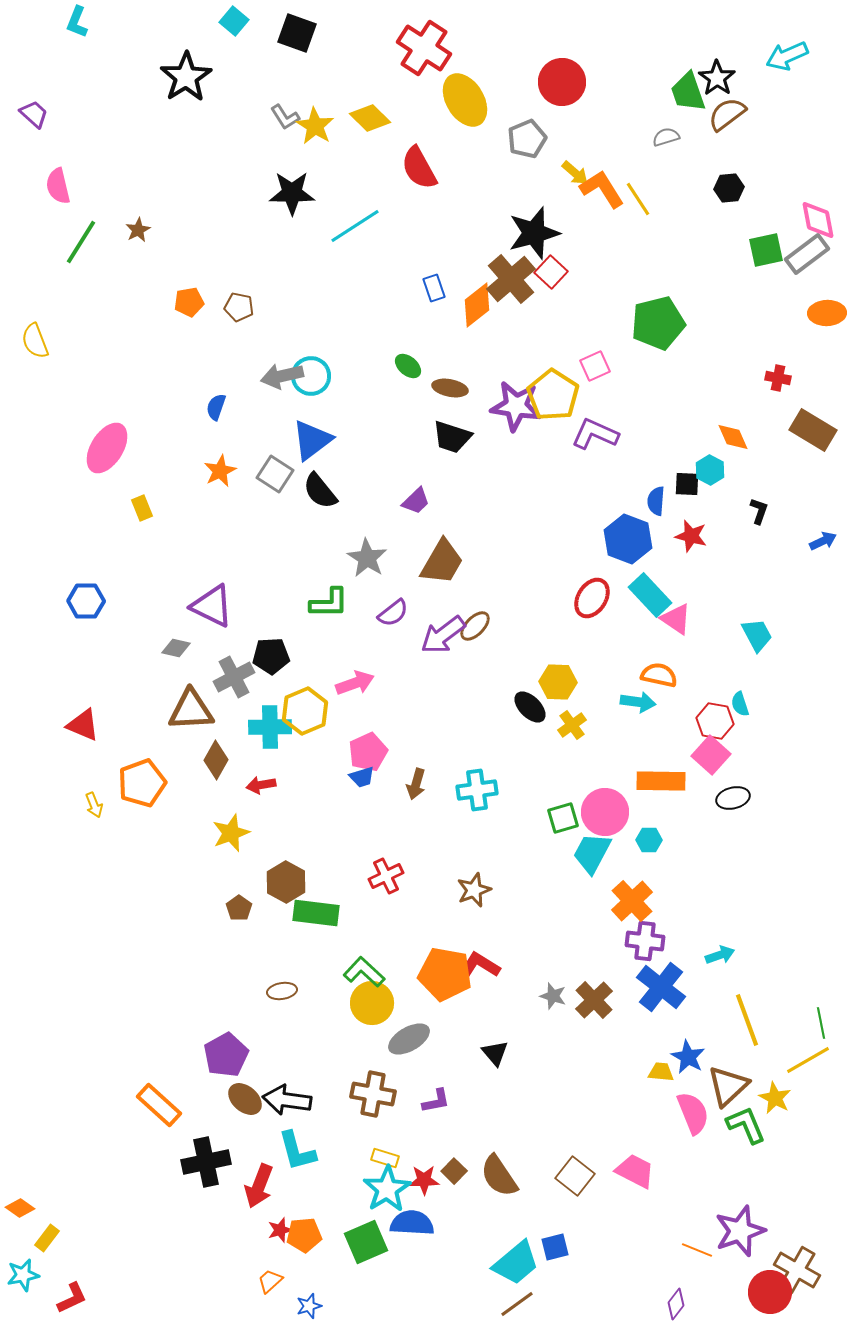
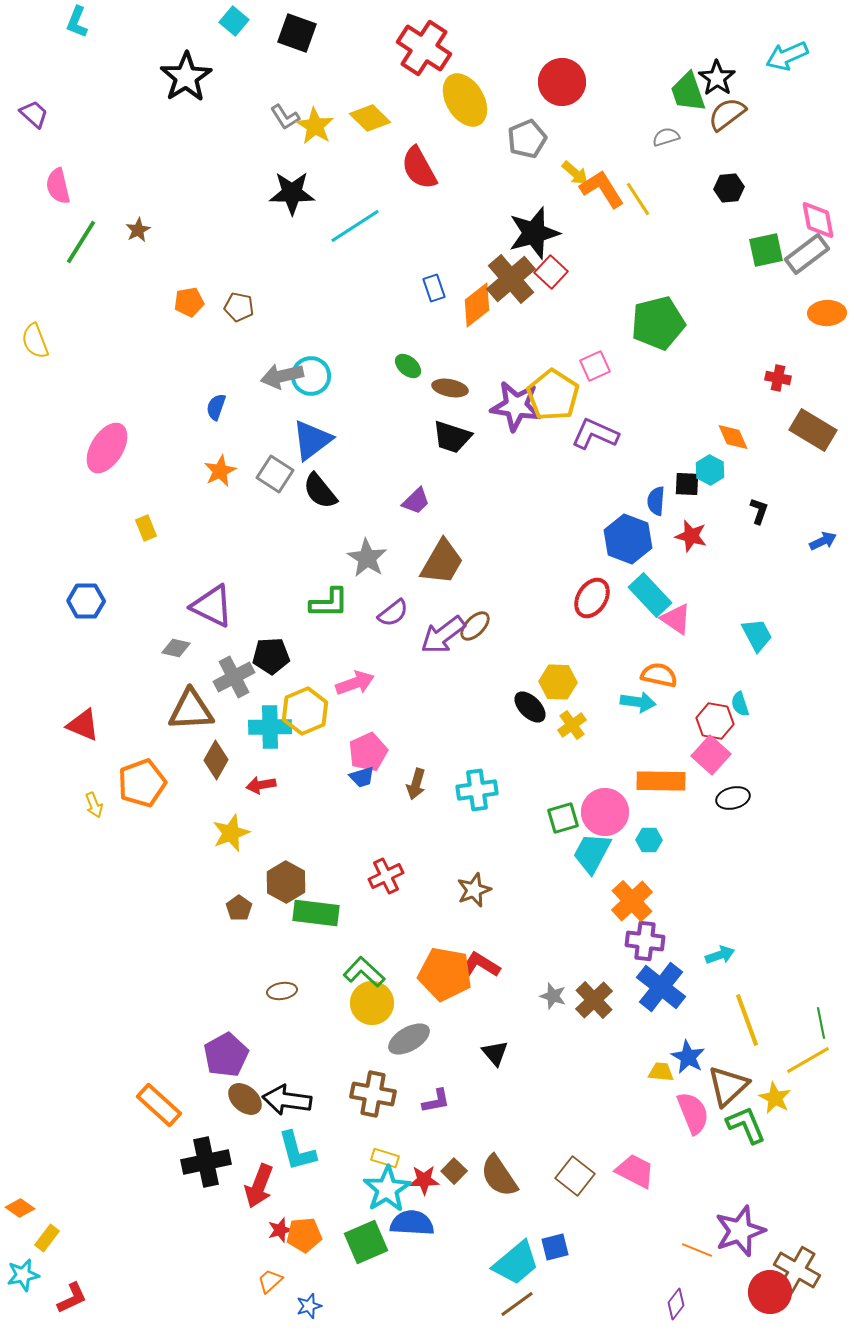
yellow rectangle at (142, 508): moved 4 px right, 20 px down
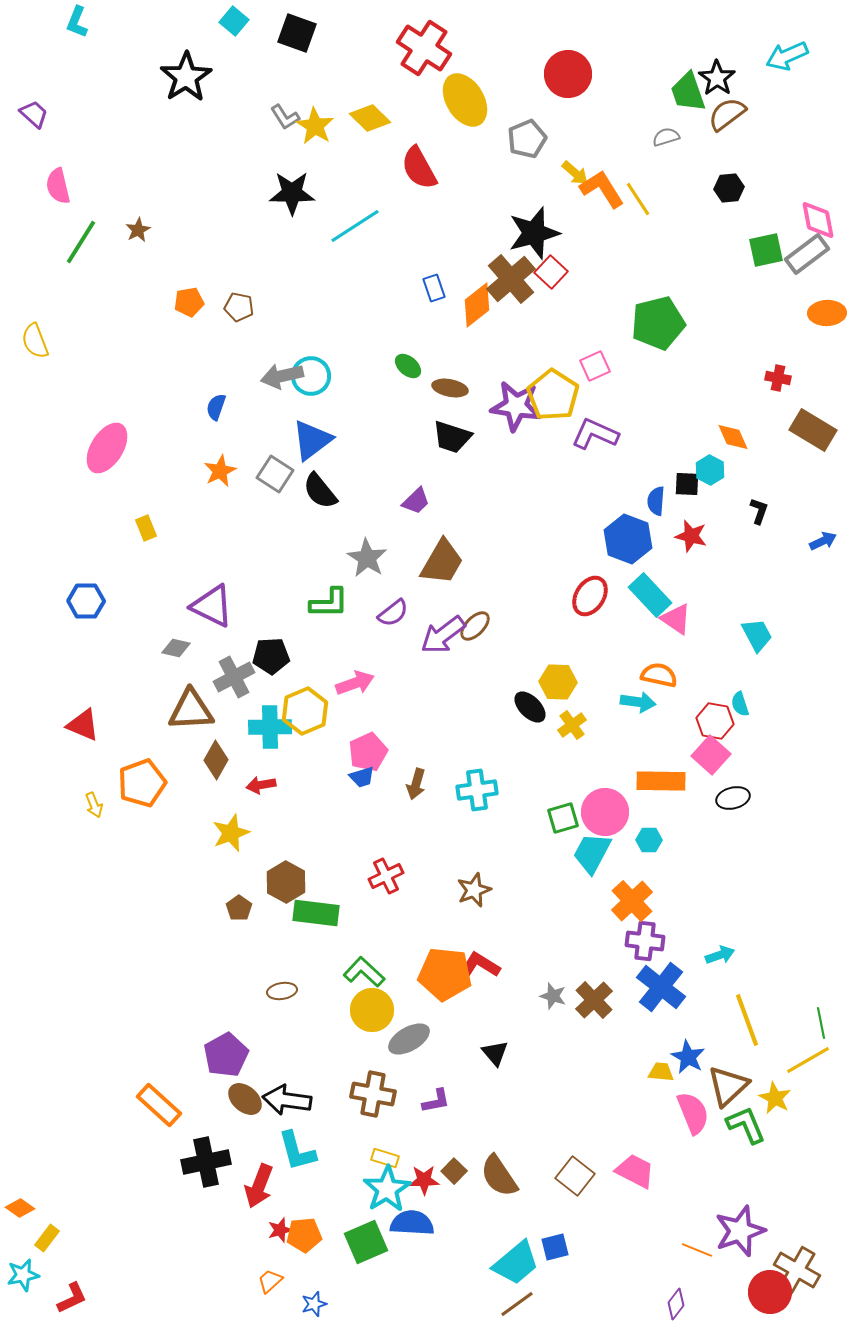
red circle at (562, 82): moved 6 px right, 8 px up
red ellipse at (592, 598): moved 2 px left, 2 px up
orange pentagon at (445, 974): rotated 4 degrees counterclockwise
yellow circle at (372, 1003): moved 7 px down
blue star at (309, 1306): moved 5 px right, 2 px up
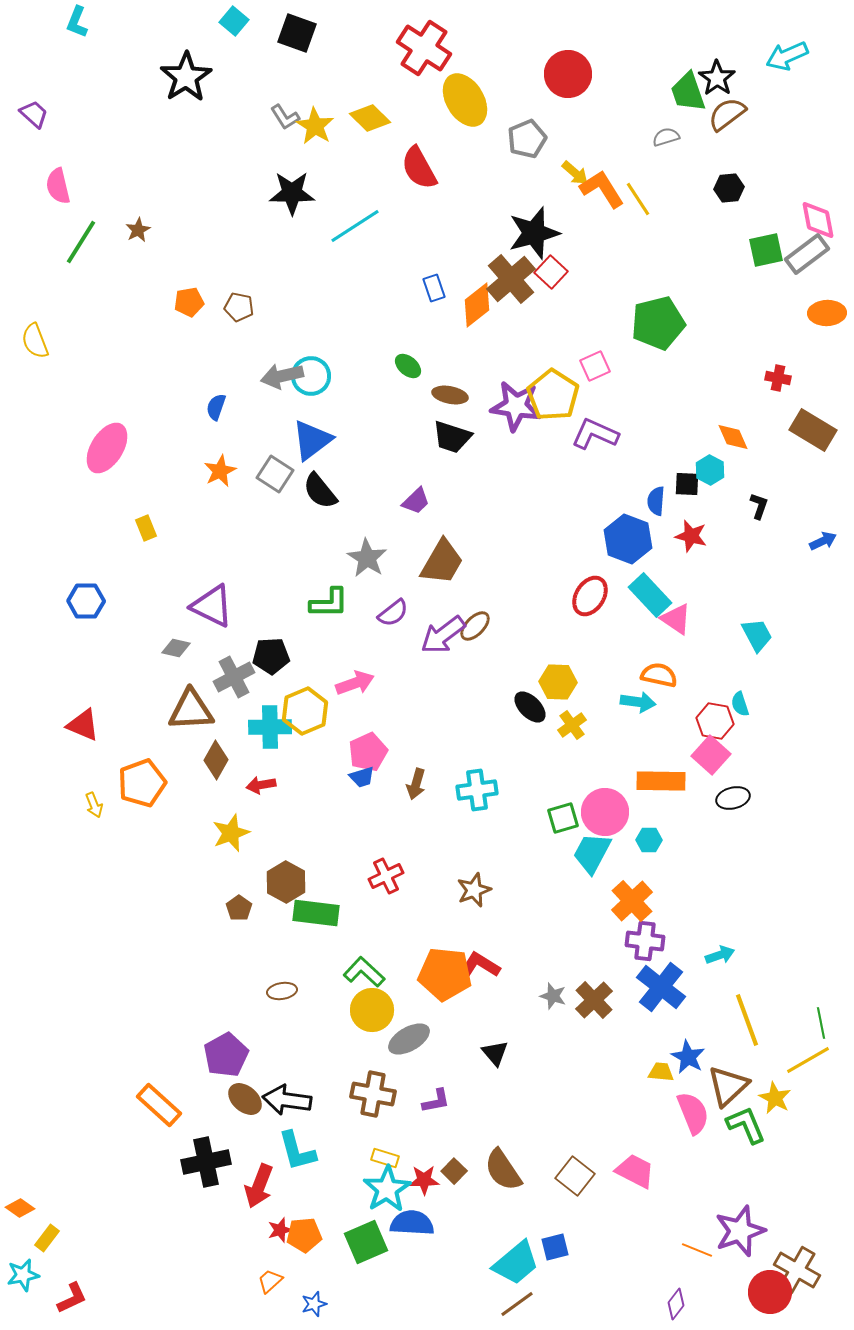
brown ellipse at (450, 388): moved 7 px down
black L-shape at (759, 511): moved 5 px up
brown semicircle at (499, 1176): moved 4 px right, 6 px up
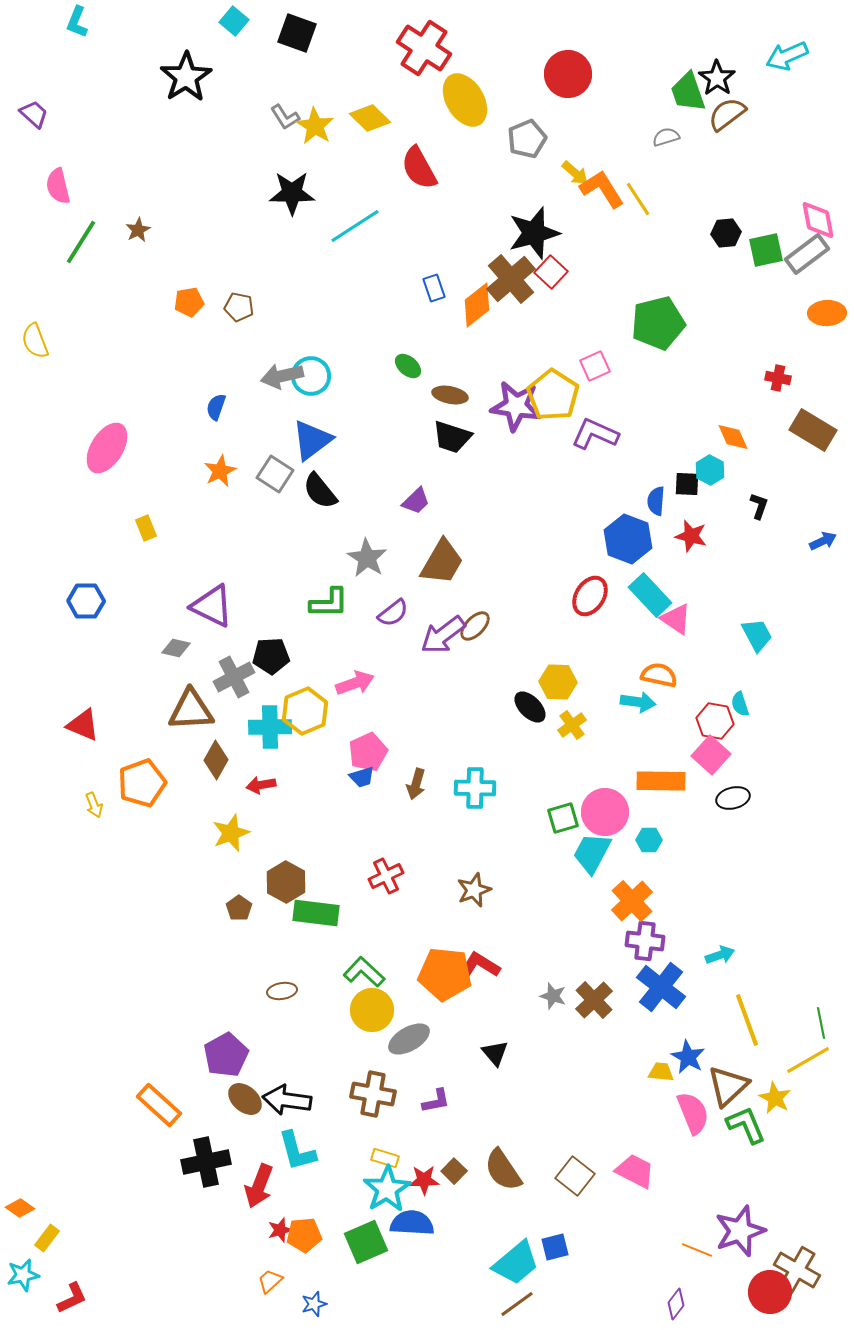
black hexagon at (729, 188): moved 3 px left, 45 px down
cyan cross at (477, 790): moved 2 px left, 2 px up; rotated 9 degrees clockwise
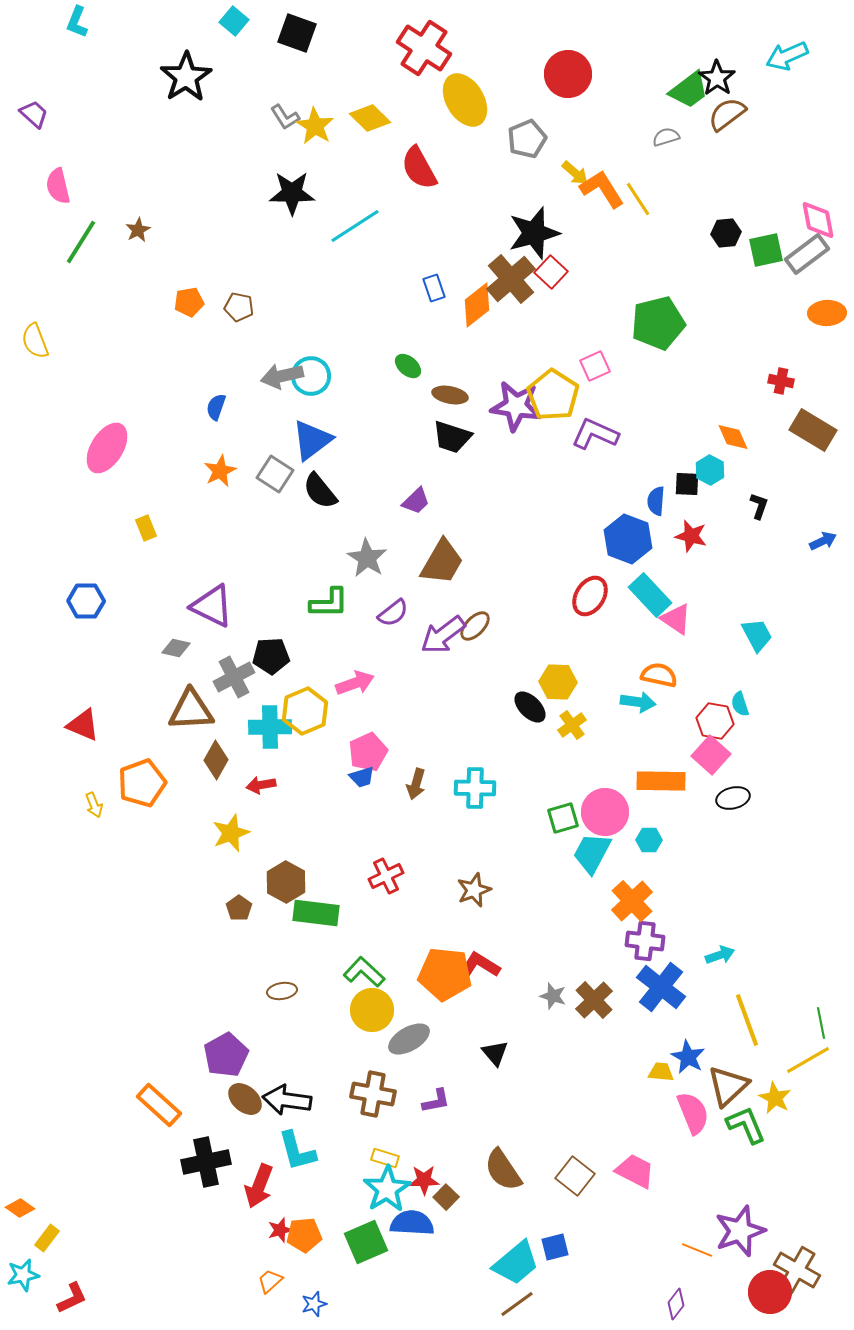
green trapezoid at (688, 92): moved 1 px right, 2 px up; rotated 108 degrees counterclockwise
red cross at (778, 378): moved 3 px right, 3 px down
brown square at (454, 1171): moved 8 px left, 26 px down
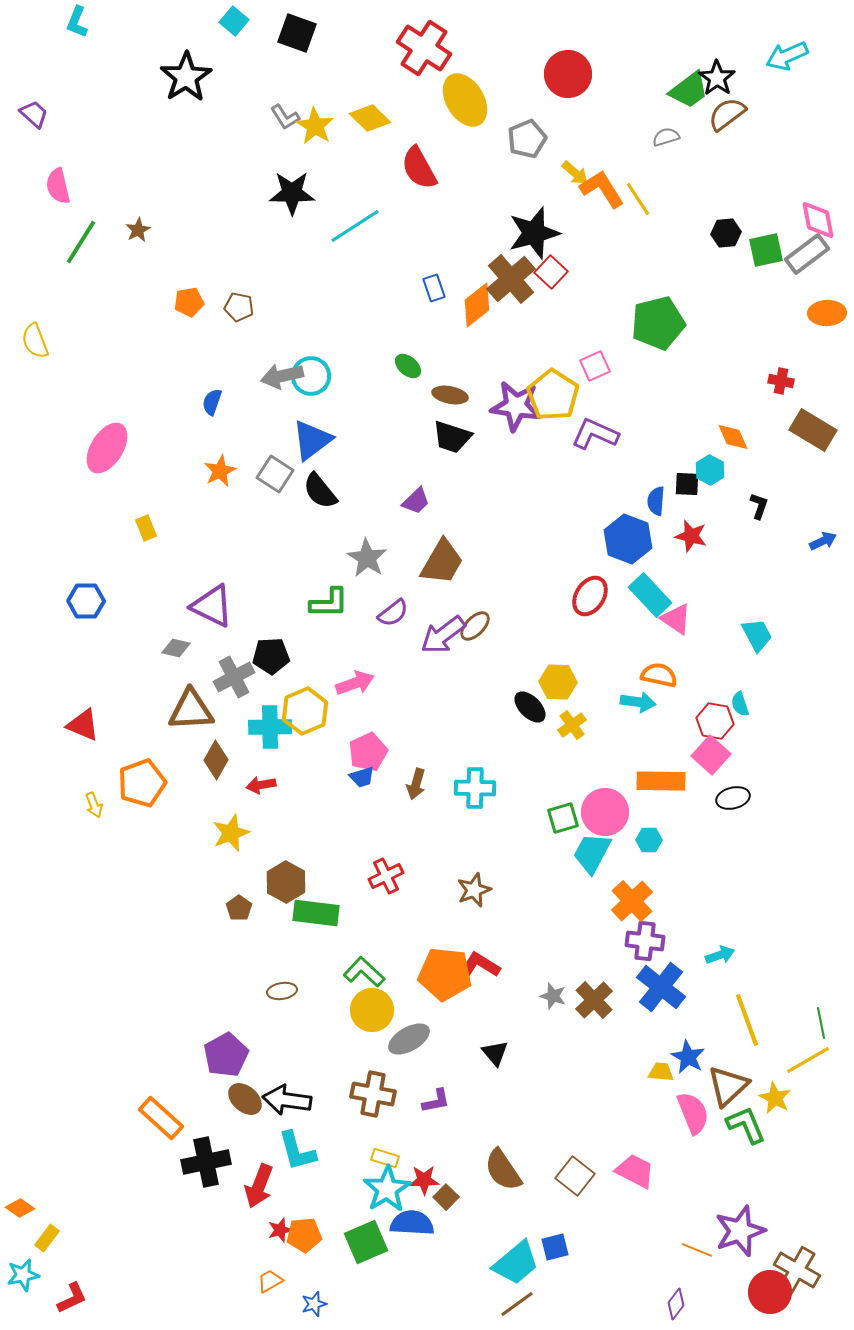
blue semicircle at (216, 407): moved 4 px left, 5 px up
orange rectangle at (159, 1105): moved 2 px right, 13 px down
orange trapezoid at (270, 1281): rotated 12 degrees clockwise
